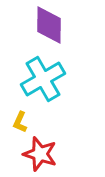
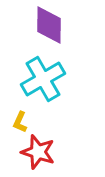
red star: moved 2 px left, 2 px up
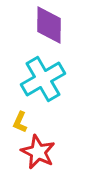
red star: rotated 8 degrees clockwise
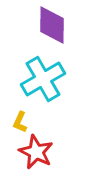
purple diamond: moved 3 px right
red star: moved 2 px left
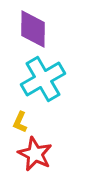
purple diamond: moved 19 px left, 4 px down
red star: moved 1 px left, 2 px down
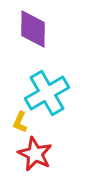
cyan cross: moved 4 px right, 14 px down
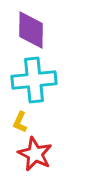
purple diamond: moved 2 px left, 1 px down
cyan cross: moved 13 px left, 13 px up; rotated 24 degrees clockwise
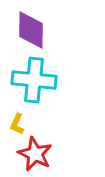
cyan cross: rotated 12 degrees clockwise
yellow L-shape: moved 3 px left, 2 px down
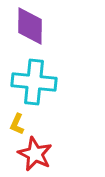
purple diamond: moved 1 px left, 4 px up
cyan cross: moved 2 px down
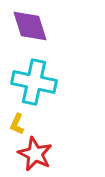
purple diamond: rotated 18 degrees counterclockwise
cyan cross: rotated 6 degrees clockwise
